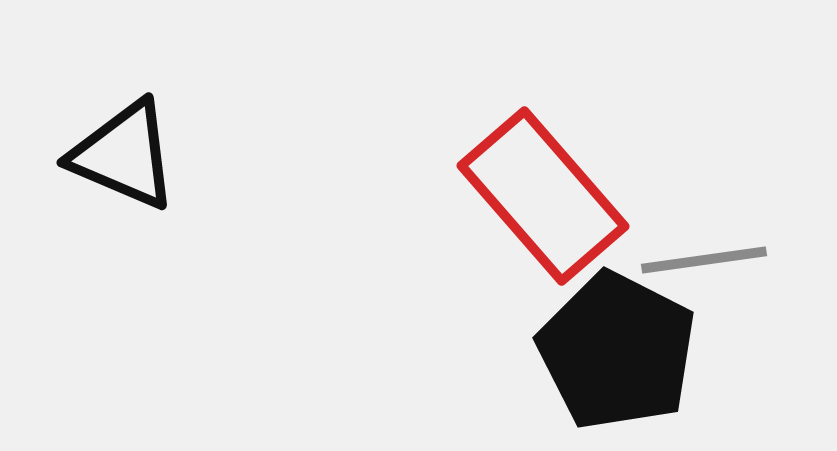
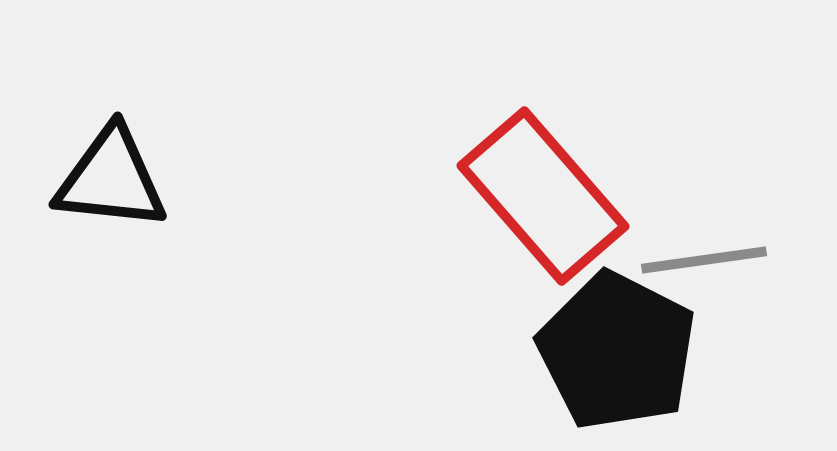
black triangle: moved 13 px left, 24 px down; rotated 17 degrees counterclockwise
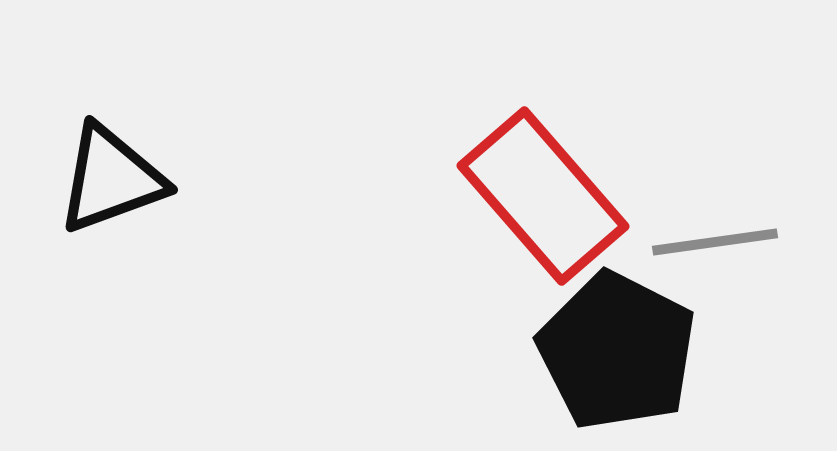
black triangle: rotated 26 degrees counterclockwise
gray line: moved 11 px right, 18 px up
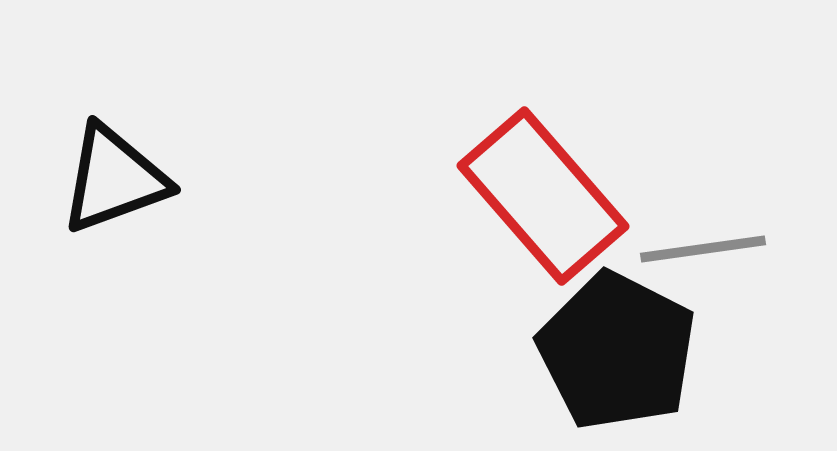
black triangle: moved 3 px right
gray line: moved 12 px left, 7 px down
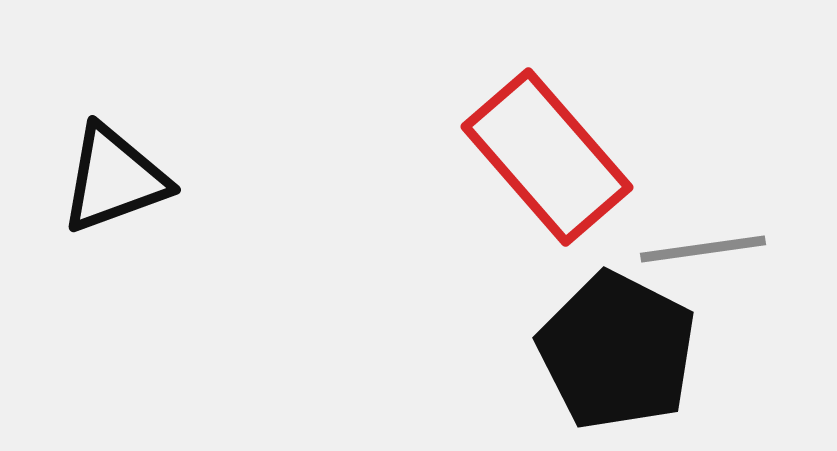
red rectangle: moved 4 px right, 39 px up
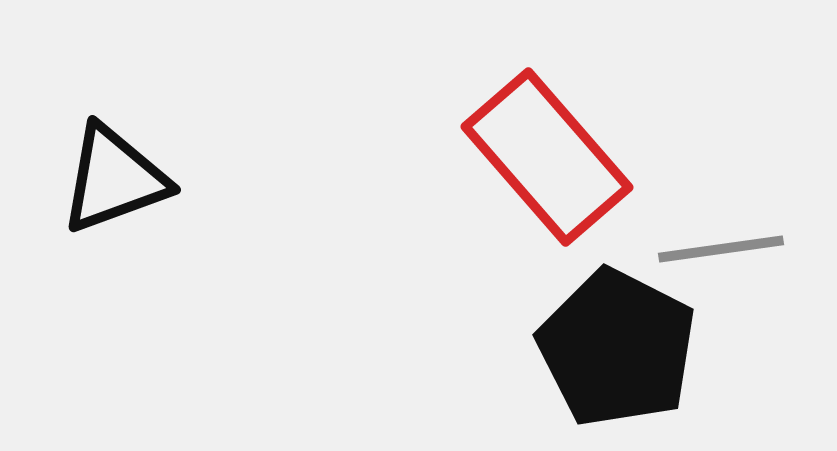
gray line: moved 18 px right
black pentagon: moved 3 px up
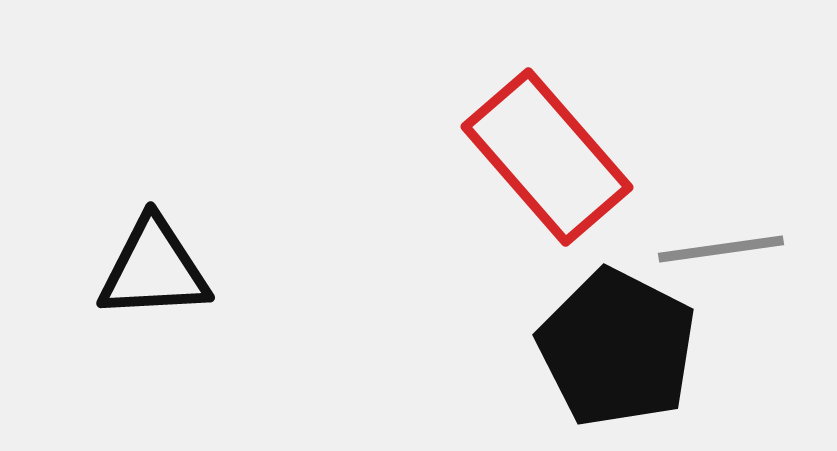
black triangle: moved 40 px right, 90 px down; rotated 17 degrees clockwise
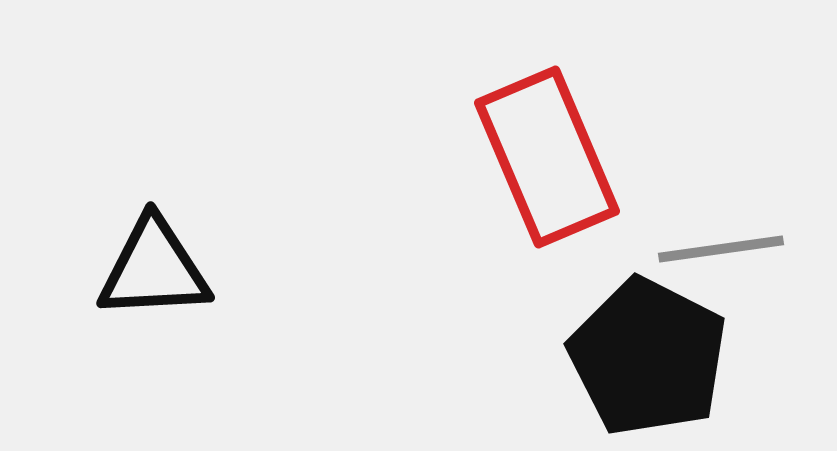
red rectangle: rotated 18 degrees clockwise
black pentagon: moved 31 px right, 9 px down
